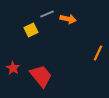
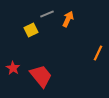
orange arrow: rotated 77 degrees counterclockwise
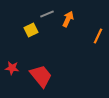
orange line: moved 17 px up
red star: moved 1 px left; rotated 24 degrees counterclockwise
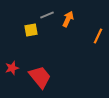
gray line: moved 1 px down
yellow square: rotated 16 degrees clockwise
red star: rotated 24 degrees counterclockwise
red trapezoid: moved 1 px left, 1 px down
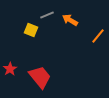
orange arrow: moved 2 px right, 1 px down; rotated 84 degrees counterclockwise
yellow square: rotated 32 degrees clockwise
orange line: rotated 14 degrees clockwise
red star: moved 2 px left, 1 px down; rotated 16 degrees counterclockwise
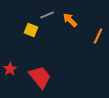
orange arrow: rotated 14 degrees clockwise
orange line: rotated 14 degrees counterclockwise
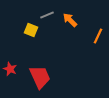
red star: rotated 16 degrees counterclockwise
red trapezoid: rotated 15 degrees clockwise
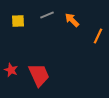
orange arrow: moved 2 px right
yellow square: moved 13 px left, 9 px up; rotated 24 degrees counterclockwise
red star: moved 1 px right, 1 px down
red trapezoid: moved 1 px left, 2 px up
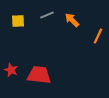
red trapezoid: rotated 60 degrees counterclockwise
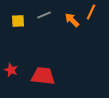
gray line: moved 3 px left
orange line: moved 7 px left, 24 px up
red trapezoid: moved 4 px right, 1 px down
